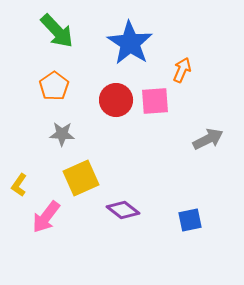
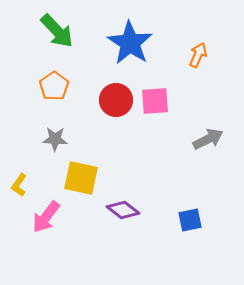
orange arrow: moved 16 px right, 15 px up
gray star: moved 7 px left, 5 px down
yellow square: rotated 36 degrees clockwise
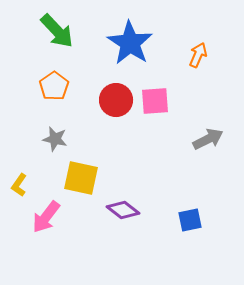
gray star: rotated 10 degrees clockwise
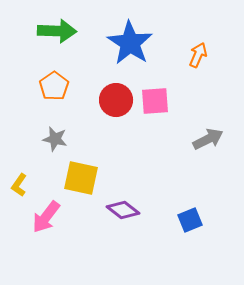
green arrow: rotated 45 degrees counterclockwise
blue square: rotated 10 degrees counterclockwise
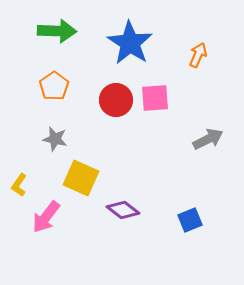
pink square: moved 3 px up
yellow square: rotated 12 degrees clockwise
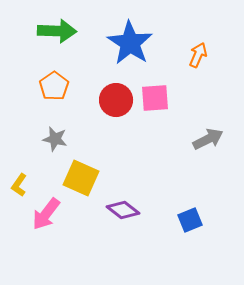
pink arrow: moved 3 px up
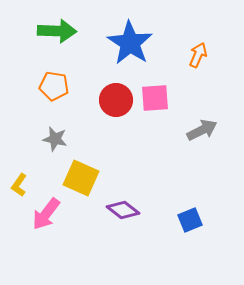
orange pentagon: rotated 28 degrees counterclockwise
gray arrow: moved 6 px left, 9 px up
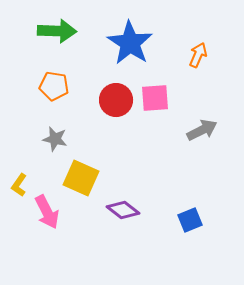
pink arrow: moved 1 px right, 2 px up; rotated 64 degrees counterclockwise
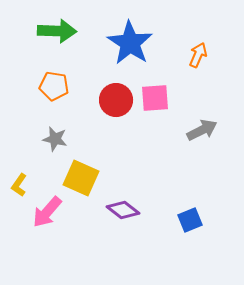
pink arrow: rotated 68 degrees clockwise
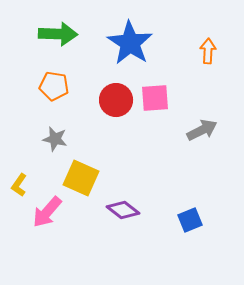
green arrow: moved 1 px right, 3 px down
orange arrow: moved 10 px right, 4 px up; rotated 20 degrees counterclockwise
